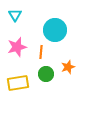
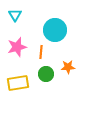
orange star: rotated 16 degrees clockwise
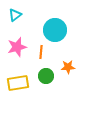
cyan triangle: rotated 24 degrees clockwise
green circle: moved 2 px down
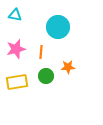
cyan triangle: rotated 48 degrees clockwise
cyan circle: moved 3 px right, 3 px up
pink star: moved 1 px left, 2 px down
yellow rectangle: moved 1 px left, 1 px up
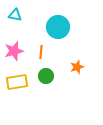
pink star: moved 2 px left, 2 px down
orange star: moved 9 px right; rotated 16 degrees counterclockwise
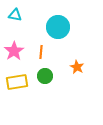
pink star: rotated 18 degrees counterclockwise
orange star: rotated 24 degrees counterclockwise
green circle: moved 1 px left
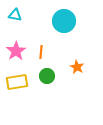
cyan circle: moved 6 px right, 6 px up
pink star: moved 2 px right
green circle: moved 2 px right
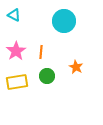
cyan triangle: moved 1 px left; rotated 16 degrees clockwise
orange star: moved 1 px left
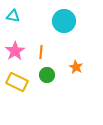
cyan triangle: moved 1 px left, 1 px down; rotated 16 degrees counterclockwise
pink star: moved 1 px left
green circle: moved 1 px up
yellow rectangle: rotated 35 degrees clockwise
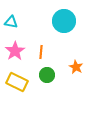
cyan triangle: moved 2 px left, 6 px down
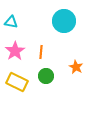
green circle: moved 1 px left, 1 px down
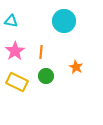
cyan triangle: moved 1 px up
